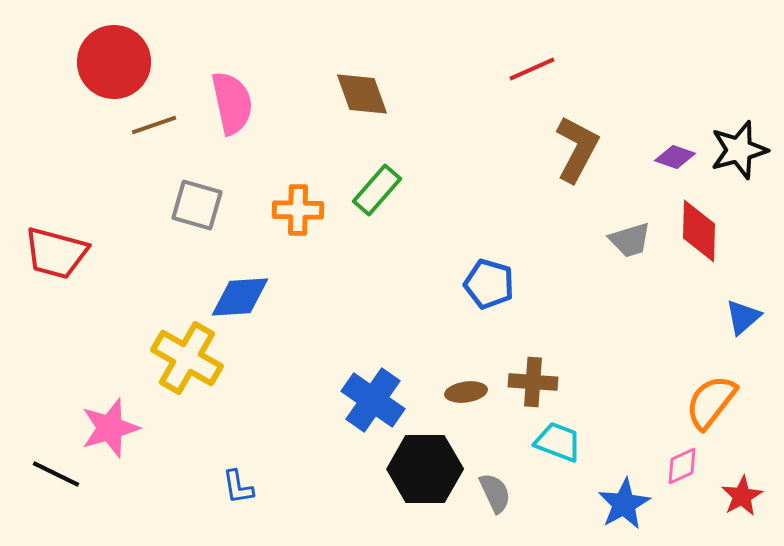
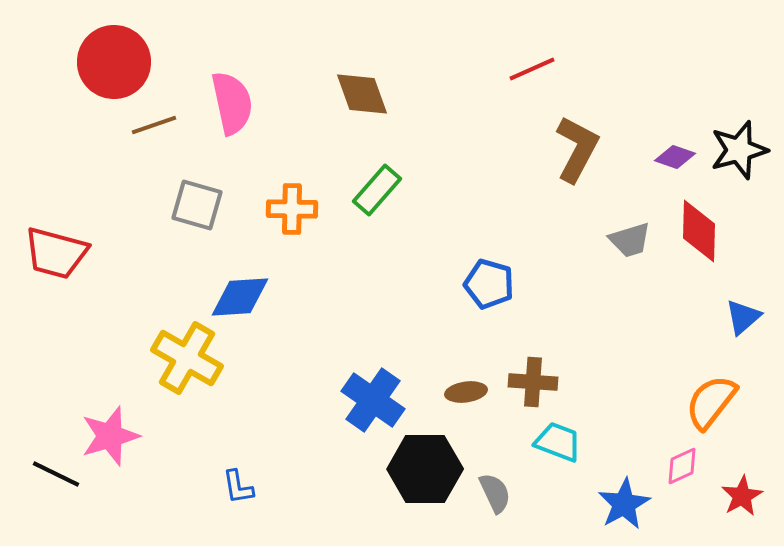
orange cross: moved 6 px left, 1 px up
pink star: moved 8 px down
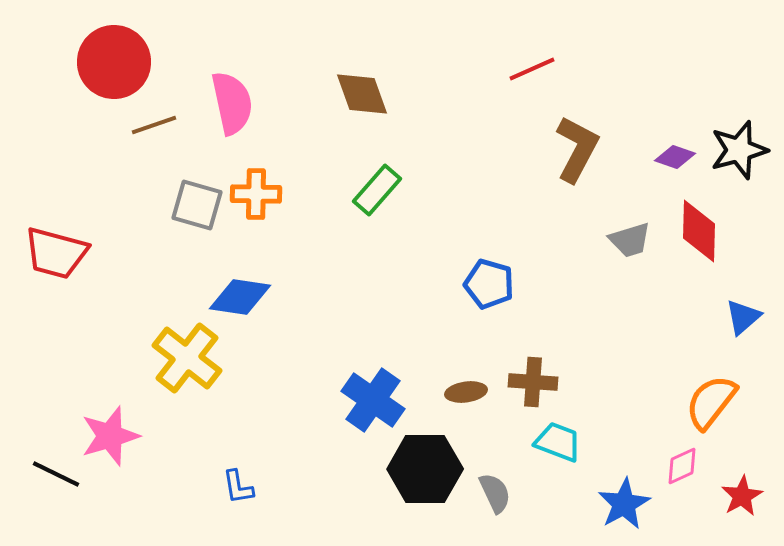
orange cross: moved 36 px left, 15 px up
blue diamond: rotated 12 degrees clockwise
yellow cross: rotated 8 degrees clockwise
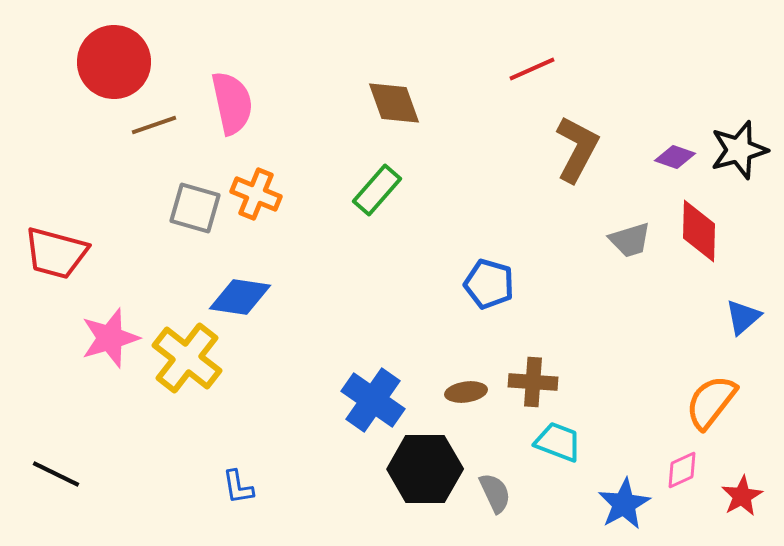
brown diamond: moved 32 px right, 9 px down
orange cross: rotated 21 degrees clockwise
gray square: moved 2 px left, 3 px down
pink star: moved 98 px up
pink diamond: moved 4 px down
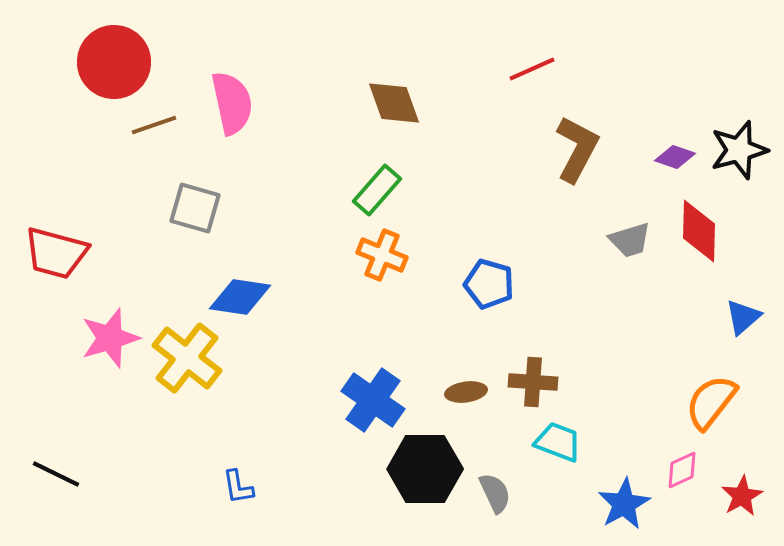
orange cross: moved 126 px right, 61 px down
